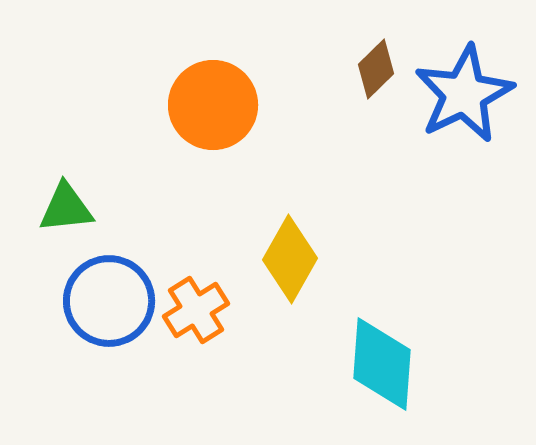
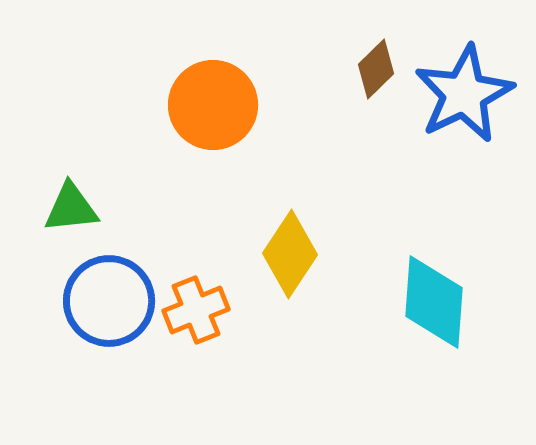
green triangle: moved 5 px right
yellow diamond: moved 5 px up; rotated 4 degrees clockwise
orange cross: rotated 10 degrees clockwise
cyan diamond: moved 52 px right, 62 px up
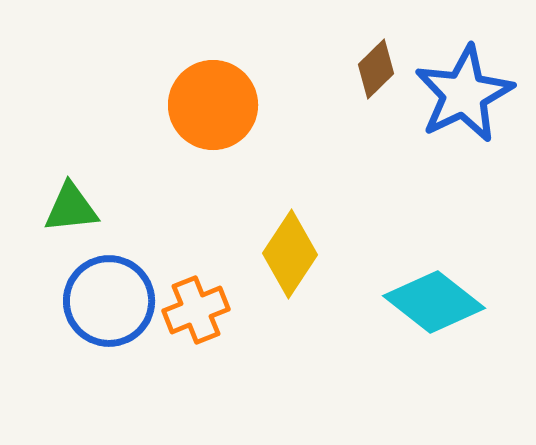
cyan diamond: rotated 56 degrees counterclockwise
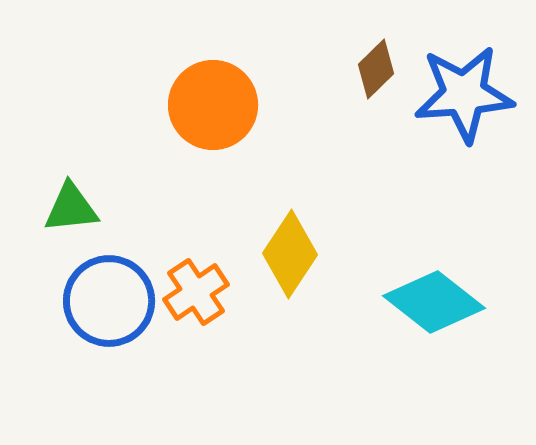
blue star: rotated 22 degrees clockwise
orange cross: moved 18 px up; rotated 12 degrees counterclockwise
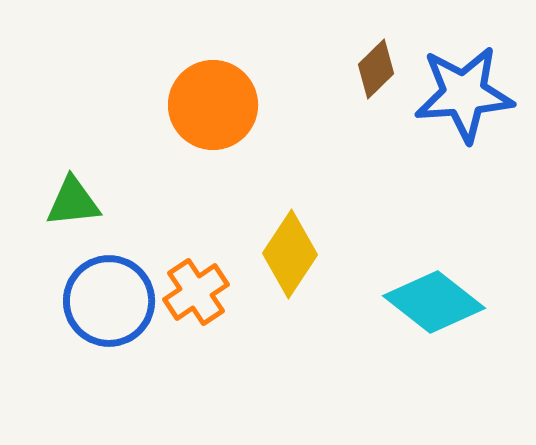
green triangle: moved 2 px right, 6 px up
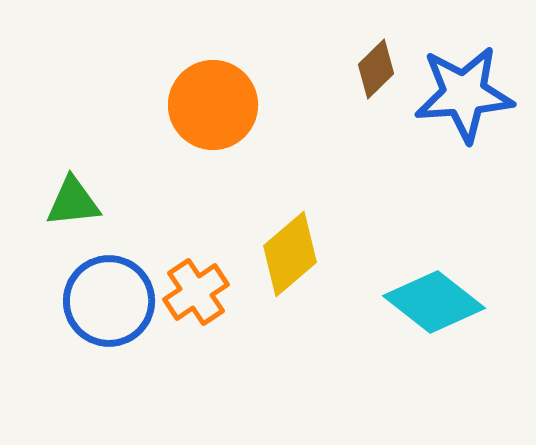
yellow diamond: rotated 16 degrees clockwise
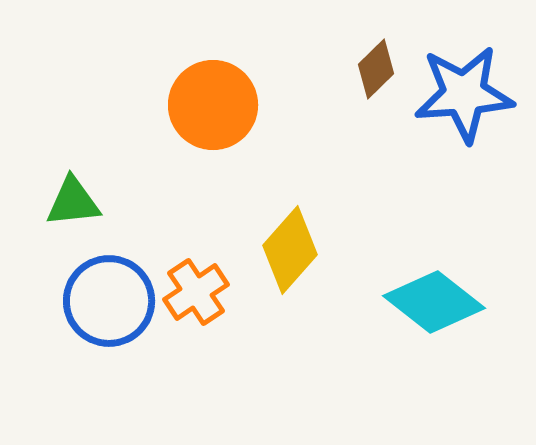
yellow diamond: moved 4 px up; rotated 8 degrees counterclockwise
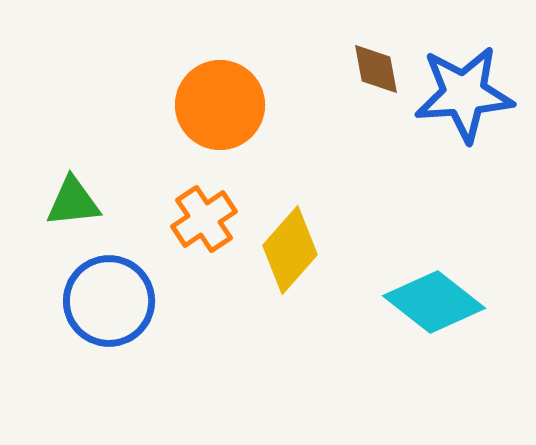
brown diamond: rotated 56 degrees counterclockwise
orange circle: moved 7 px right
orange cross: moved 8 px right, 73 px up
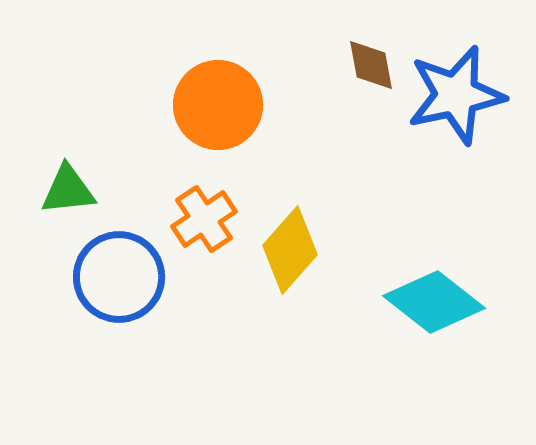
brown diamond: moved 5 px left, 4 px up
blue star: moved 8 px left, 1 px down; rotated 8 degrees counterclockwise
orange circle: moved 2 px left
green triangle: moved 5 px left, 12 px up
blue circle: moved 10 px right, 24 px up
